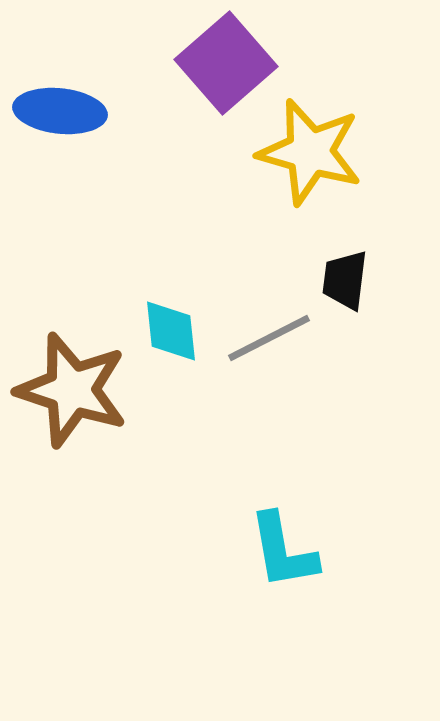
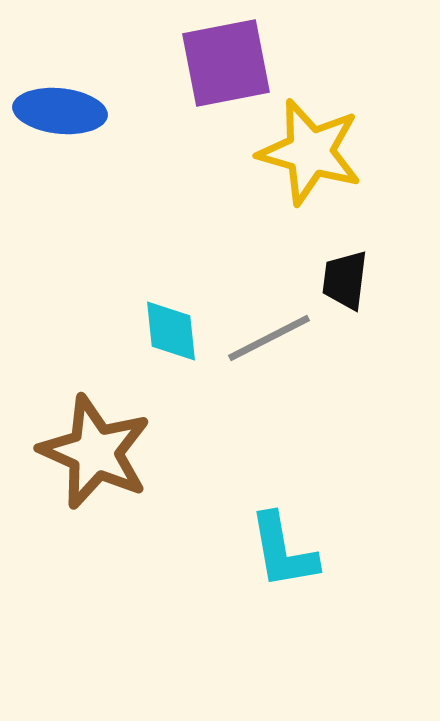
purple square: rotated 30 degrees clockwise
brown star: moved 23 px right, 62 px down; rotated 6 degrees clockwise
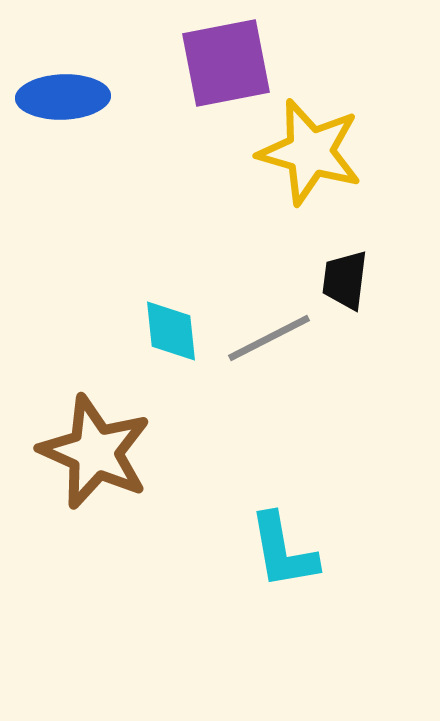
blue ellipse: moved 3 px right, 14 px up; rotated 8 degrees counterclockwise
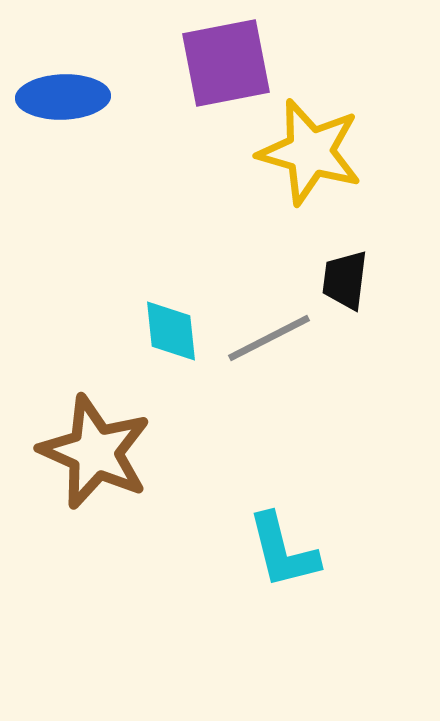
cyan L-shape: rotated 4 degrees counterclockwise
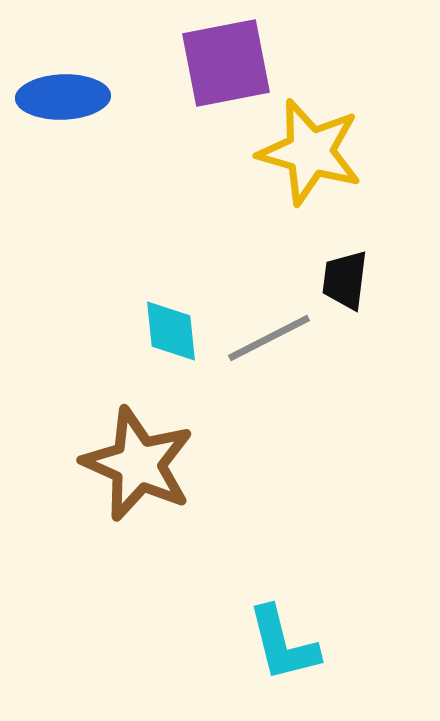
brown star: moved 43 px right, 12 px down
cyan L-shape: moved 93 px down
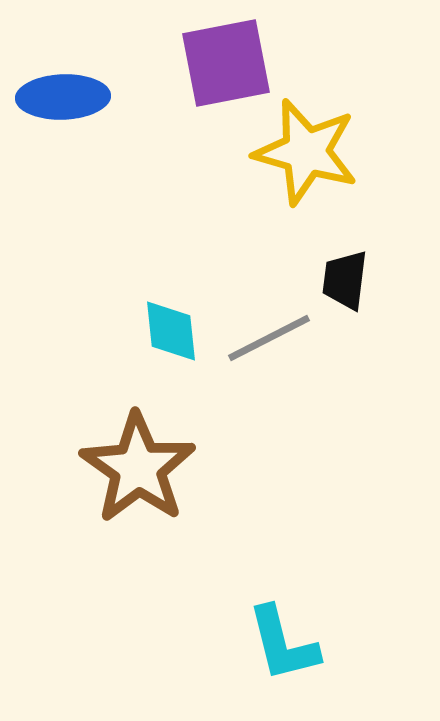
yellow star: moved 4 px left
brown star: moved 4 px down; rotated 11 degrees clockwise
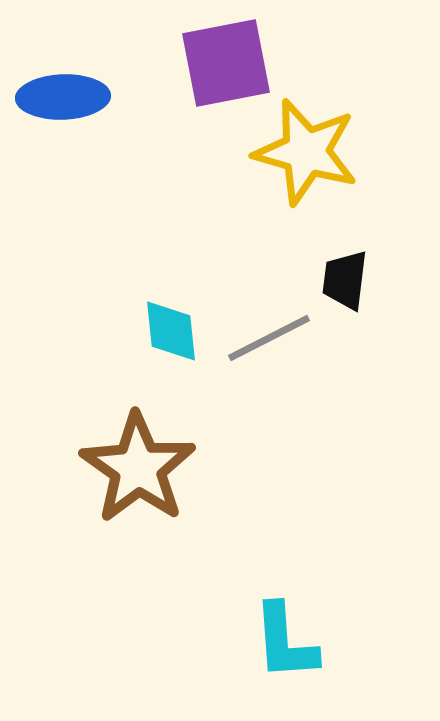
cyan L-shape: moved 2 px right, 2 px up; rotated 10 degrees clockwise
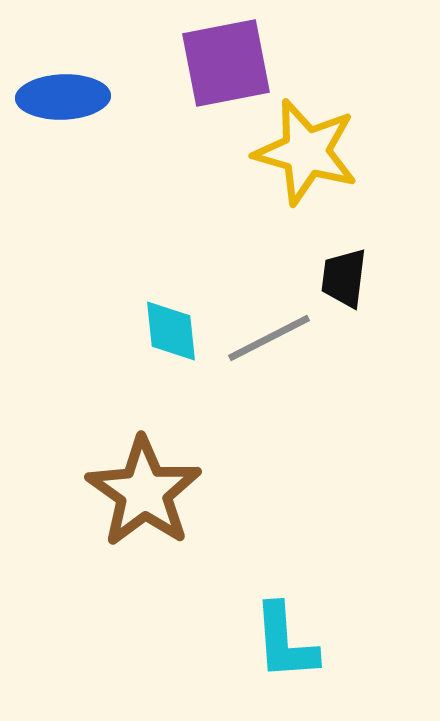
black trapezoid: moved 1 px left, 2 px up
brown star: moved 6 px right, 24 px down
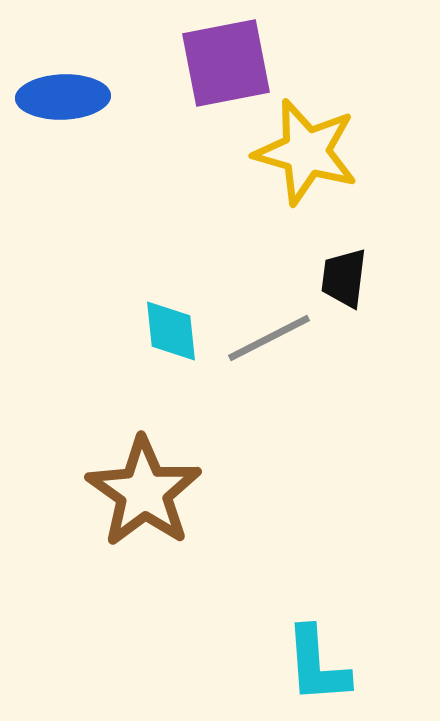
cyan L-shape: moved 32 px right, 23 px down
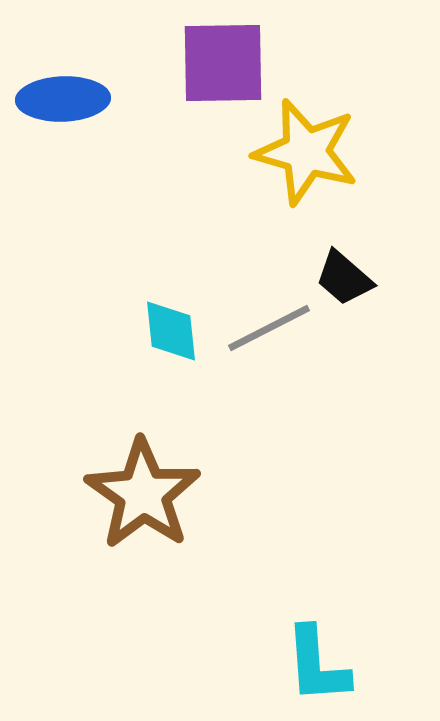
purple square: moved 3 px left; rotated 10 degrees clockwise
blue ellipse: moved 2 px down
black trapezoid: rotated 56 degrees counterclockwise
gray line: moved 10 px up
brown star: moved 1 px left, 2 px down
